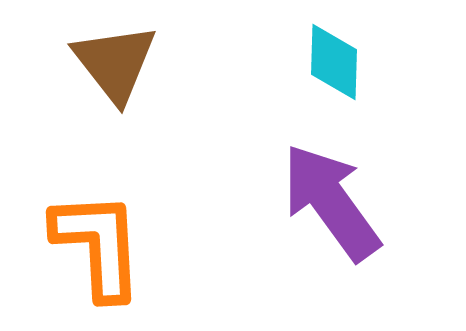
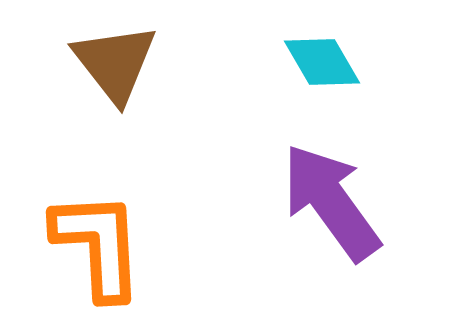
cyan diamond: moved 12 px left; rotated 32 degrees counterclockwise
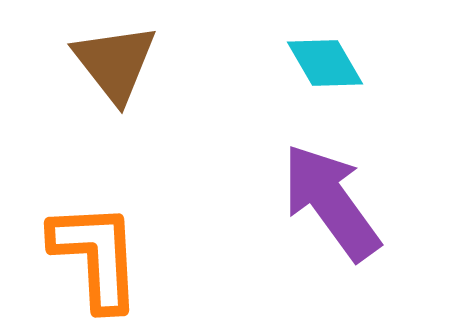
cyan diamond: moved 3 px right, 1 px down
orange L-shape: moved 2 px left, 11 px down
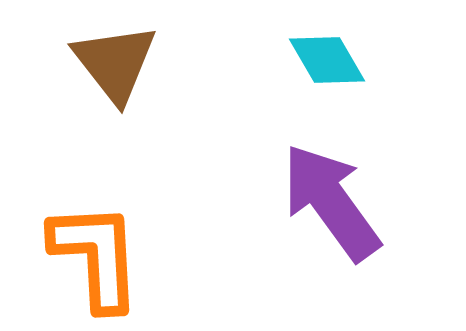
cyan diamond: moved 2 px right, 3 px up
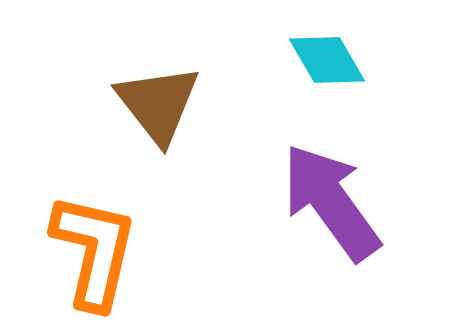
brown triangle: moved 43 px right, 41 px down
orange L-shape: moved 2 px left, 5 px up; rotated 16 degrees clockwise
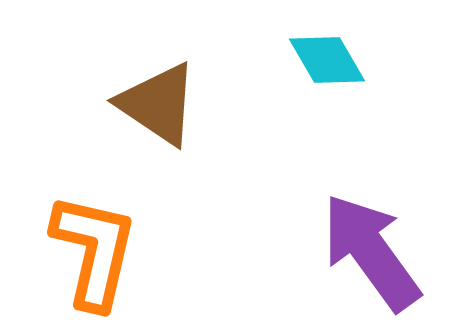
brown triangle: rotated 18 degrees counterclockwise
purple arrow: moved 40 px right, 50 px down
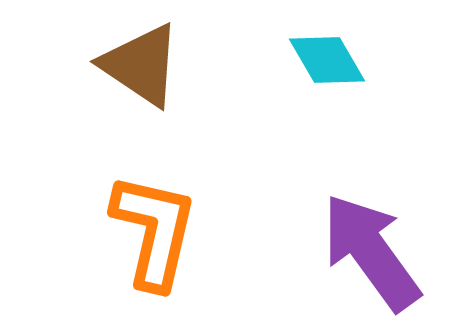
brown triangle: moved 17 px left, 39 px up
orange L-shape: moved 60 px right, 20 px up
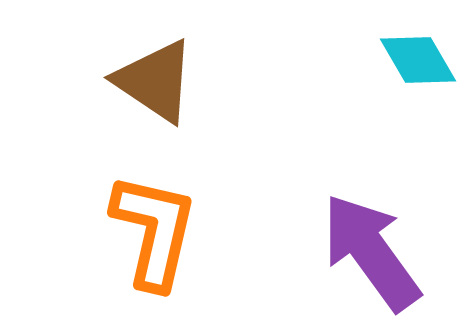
cyan diamond: moved 91 px right
brown triangle: moved 14 px right, 16 px down
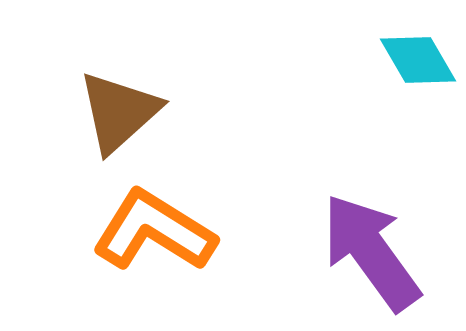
brown triangle: moved 36 px left, 31 px down; rotated 44 degrees clockwise
orange L-shape: rotated 71 degrees counterclockwise
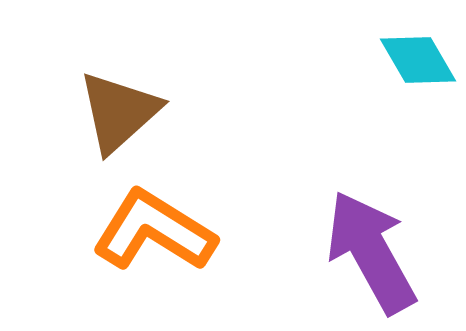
purple arrow: rotated 7 degrees clockwise
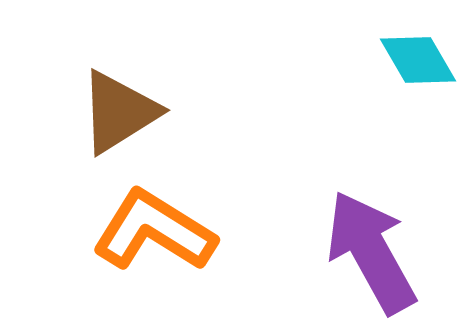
brown triangle: rotated 10 degrees clockwise
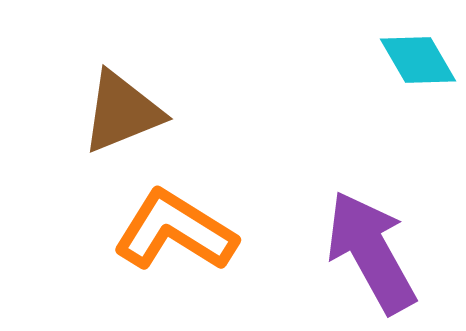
brown triangle: moved 3 px right; rotated 10 degrees clockwise
orange L-shape: moved 21 px right
